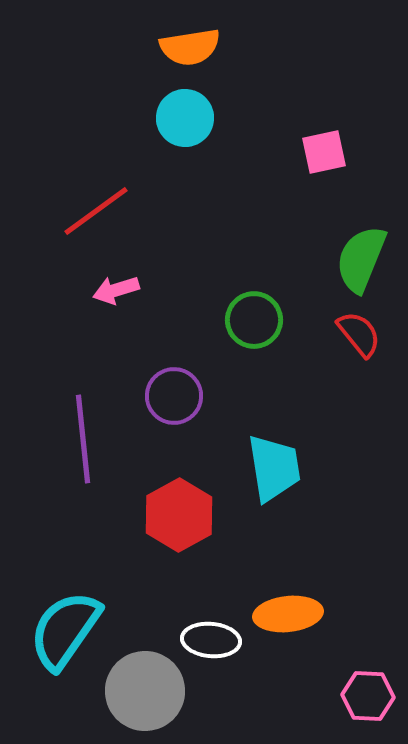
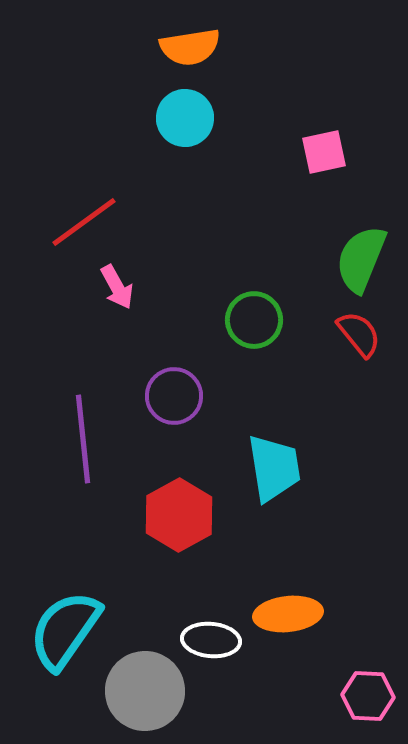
red line: moved 12 px left, 11 px down
pink arrow: moved 1 px right, 3 px up; rotated 102 degrees counterclockwise
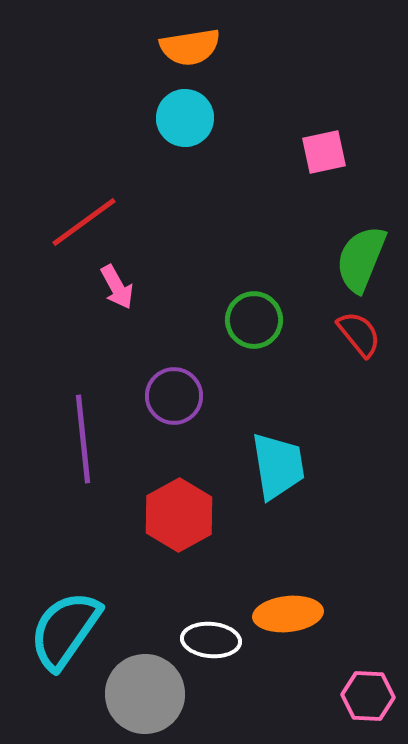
cyan trapezoid: moved 4 px right, 2 px up
gray circle: moved 3 px down
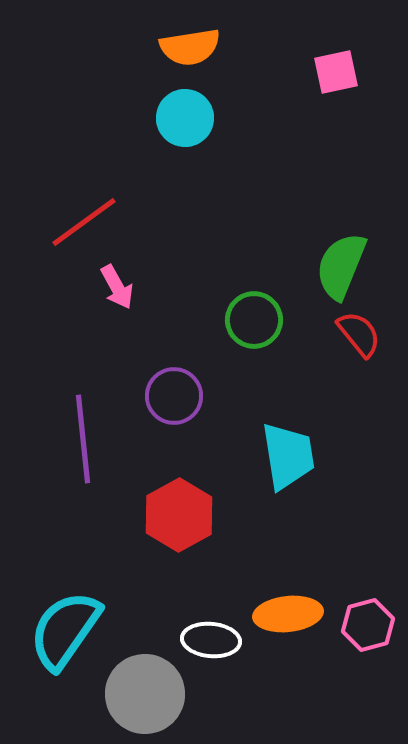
pink square: moved 12 px right, 80 px up
green semicircle: moved 20 px left, 7 px down
cyan trapezoid: moved 10 px right, 10 px up
pink hexagon: moved 71 px up; rotated 18 degrees counterclockwise
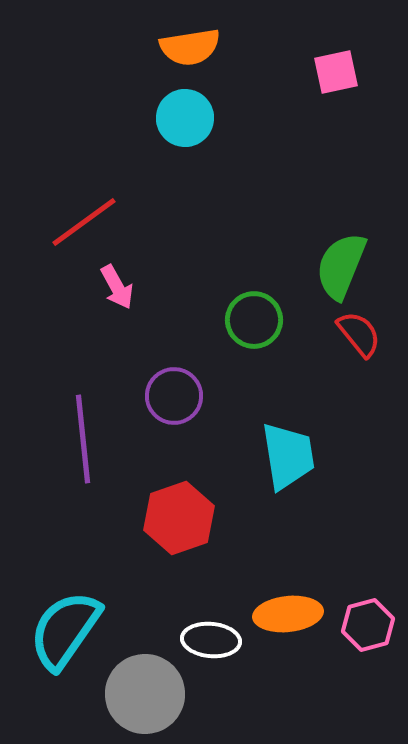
red hexagon: moved 3 px down; rotated 10 degrees clockwise
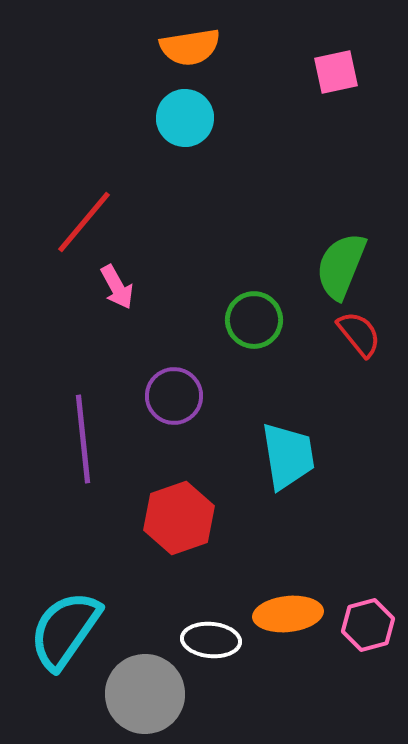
red line: rotated 14 degrees counterclockwise
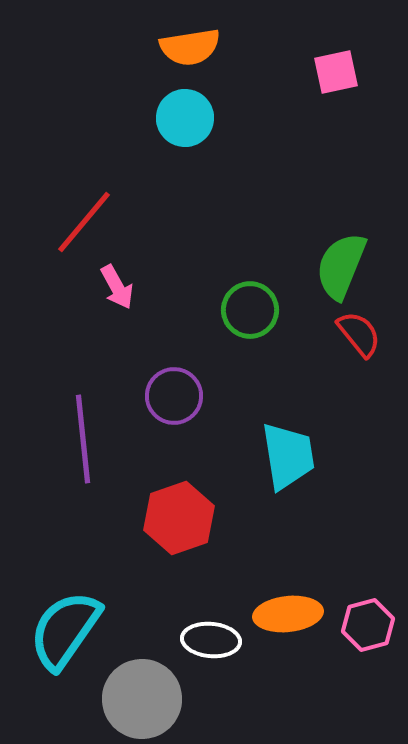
green circle: moved 4 px left, 10 px up
gray circle: moved 3 px left, 5 px down
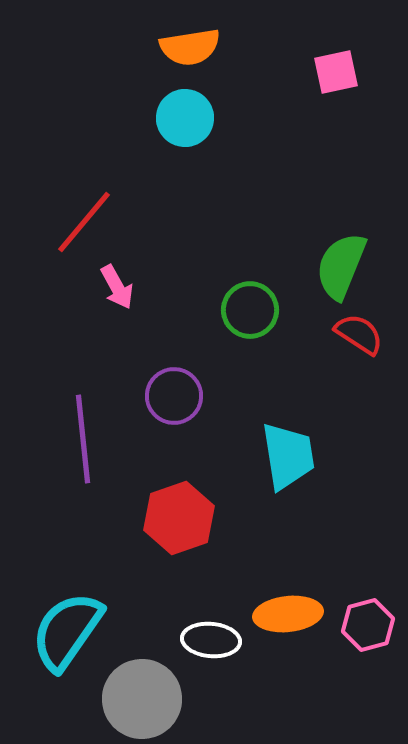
red semicircle: rotated 18 degrees counterclockwise
cyan semicircle: moved 2 px right, 1 px down
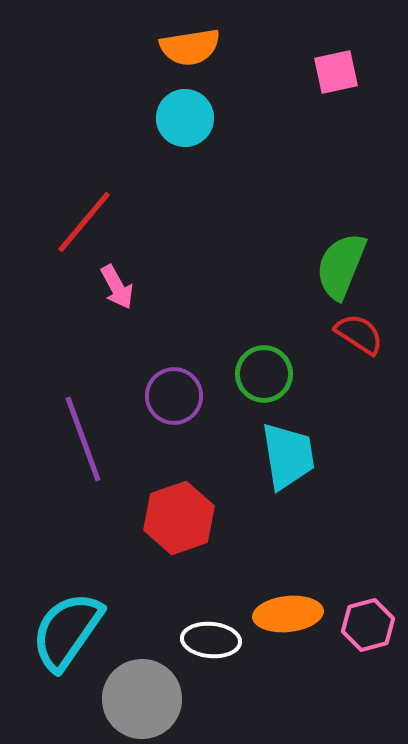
green circle: moved 14 px right, 64 px down
purple line: rotated 14 degrees counterclockwise
